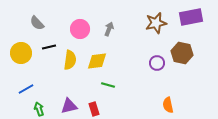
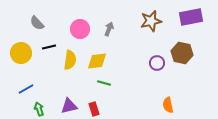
brown star: moved 5 px left, 2 px up
green line: moved 4 px left, 2 px up
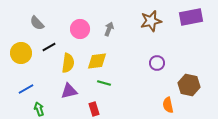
black line: rotated 16 degrees counterclockwise
brown hexagon: moved 7 px right, 32 px down
yellow semicircle: moved 2 px left, 3 px down
purple triangle: moved 15 px up
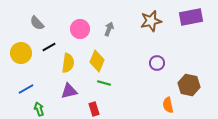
yellow diamond: rotated 60 degrees counterclockwise
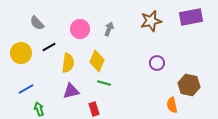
purple triangle: moved 2 px right
orange semicircle: moved 4 px right
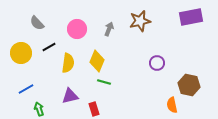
brown star: moved 11 px left
pink circle: moved 3 px left
green line: moved 1 px up
purple triangle: moved 1 px left, 5 px down
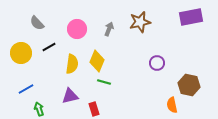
brown star: moved 1 px down
yellow semicircle: moved 4 px right, 1 px down
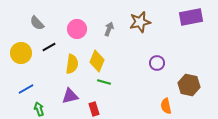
orange semicircle: moved 6 px left, 1 px down
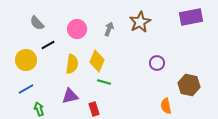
brown star: rotated 15 degrees counterclockwise
black line: moved 1 px left, 2 px up
yellow circle: moved 5 px right, 7 px down
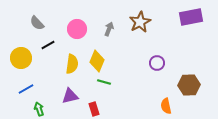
yellow circle: moved 5 px left, 2 px up
brown hexagon: rotated 15 degrees counterclockwise
